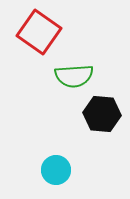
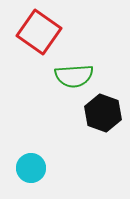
black hexagon: moved 1 px right, 1 px up; rotated 15 degrees clockwise
cyan circle: moved 25 px left, 2 px up
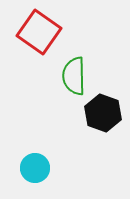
green semicircle: rotated 93 degrees clockwise
cyan circle: moved 4 px right
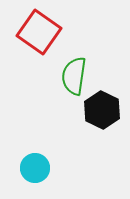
green semicircle: rotated 9 degrees clockwise
black hexagon: moved 1 px left, 3 px up; rotated 6 degrees clockwise
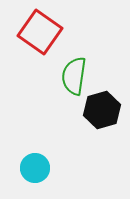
red square: moved 1 px right
black hexagon: rotated 18 degrees clockwise
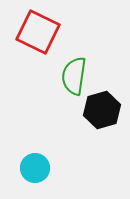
red square: moved 2 px left; rotated 9 degrees counterclockwise
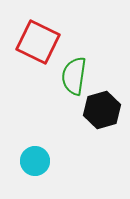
red square: moved 10 px down
cyan circle: moved 7 px up
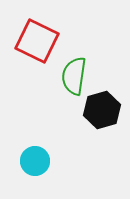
red square: moved 1 px left, 1 px up
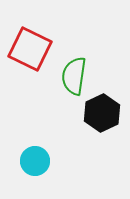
red square: moved 7 px left, 8 px down
black hexagon: moved 3 px down; rotated 9 degrees counterclockwise
